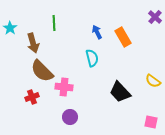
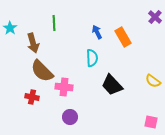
cyan semicircle: rotated 12 degrees clockwise
black trapezoid: moved 8 px left, 7 px up
red cross: rotated 32 degrees clockwise
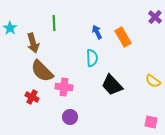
red cross: rotated 16 degrees clockwise
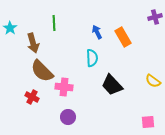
purple cross: rotated 32 degrees clockwise
purple circle: moved 2 px left
pink square: moved 3 px left; rotated 16 degrees counterclockwise
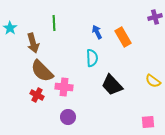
red cross: moved 5 px right, 2 px up
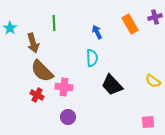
orange rectangle: moved 7 px right, 13 px up
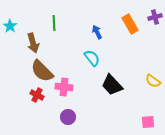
cyan star: moved 2 px up
cyan semicircle: rotated 36 degrees counterclockwise
